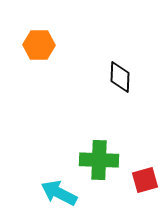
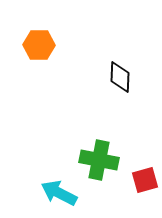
green cross: rotated 9 degrees clockwise
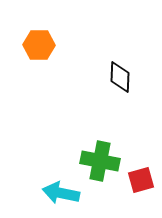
green cross: moved 1 px right, 1 px down
red square: moved 4 px left
cyan arrow: moved 2 px right; rotated 15 degrees counterclockwise
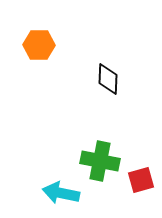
black diamond: moved 12 px left, 2 px down
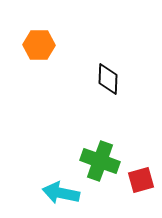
green cross: rotated 9 degrees clockwise
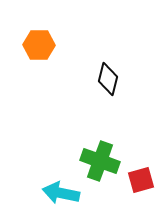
black diamond: rotated 12 degrees clockwise
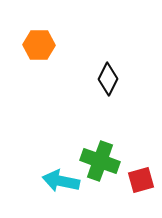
black diamond: rotated 12 degrees clockwise
cyan arrow: moved 12 px up
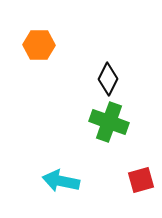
green cross: moved 9 px right, 39 px up
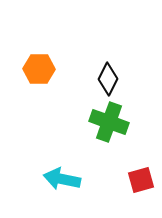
orange hexagon: moved 24 px down
cyan arrow: moved 1 px right, 2 px up
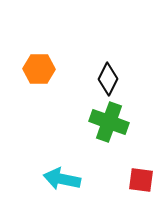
red square: rotated 24 degrees clockwise
